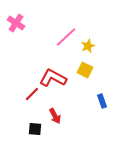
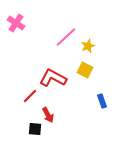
red line: moved 2 px left, 2 px down
red arrow: moved 7 px left, 1 px up
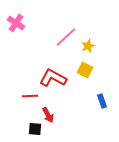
red line: rotated 42 degrees clockwise
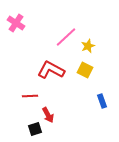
red L-shape: moved 2 px left, 8 px up
black square: rotated 24 degrees counterclockwise
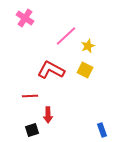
pink cross: moved 9 px right, 5 px up
pink line: moved 1 px up
blue rectangle: moved 29 px down
red arrow: rotated 28 degrees clockwise
black square: moved 3 px left, 1 px down
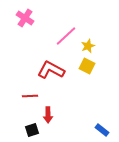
yellow square: moved 2 px right, 4 px up
blue rectangle: rotated 32 degrees counterclockwise
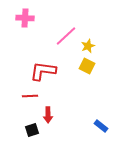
pink cross: rotated 30 degrees counterclockwise
red L-shape: moved 8 px left, 1 px down; rotated 20 degrees counterclockwise
blue rectangle: moved 1 px left, 4 px up
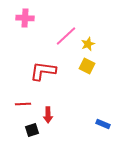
yellow star: moved 2 px up
red line: moved 7 px left, 8 px down
blue rectangle: moved 2 px right, 2 px up; rotated 16 degrees counterclockwise
